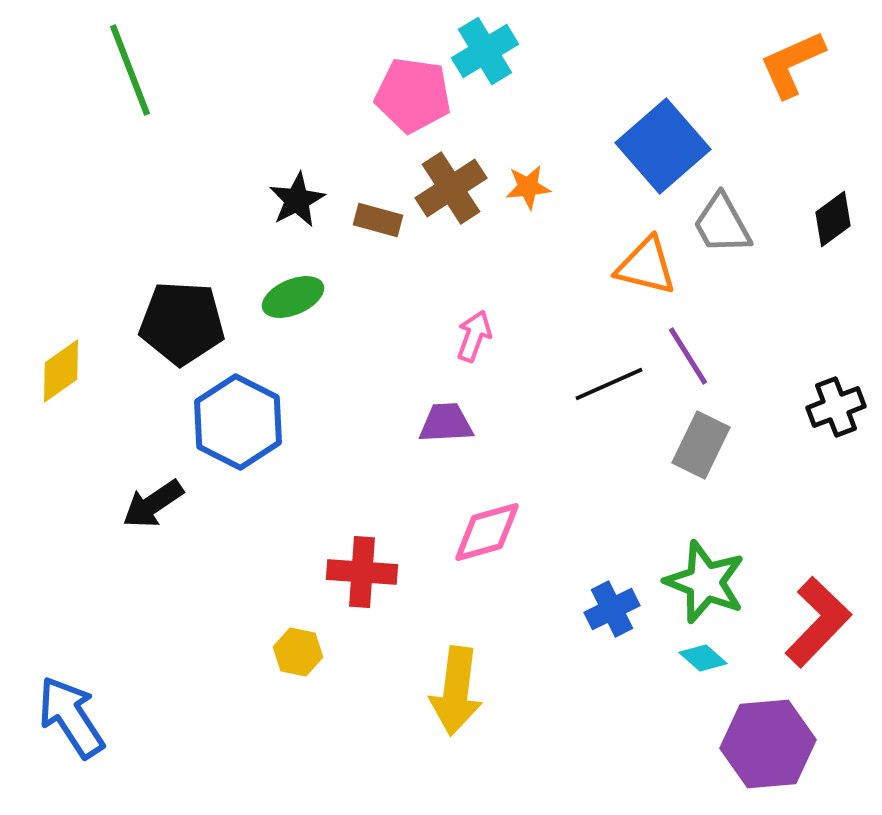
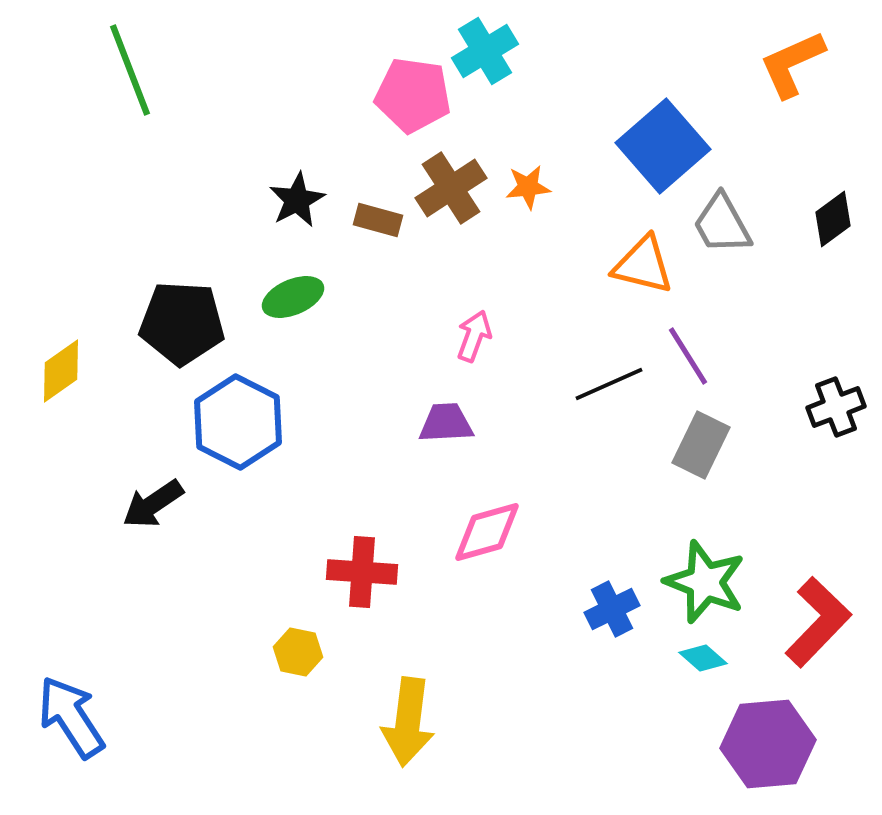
orange triangle: moved 3 px left, 1 px up
yellow arrow: moved 48 px left, 31 px down
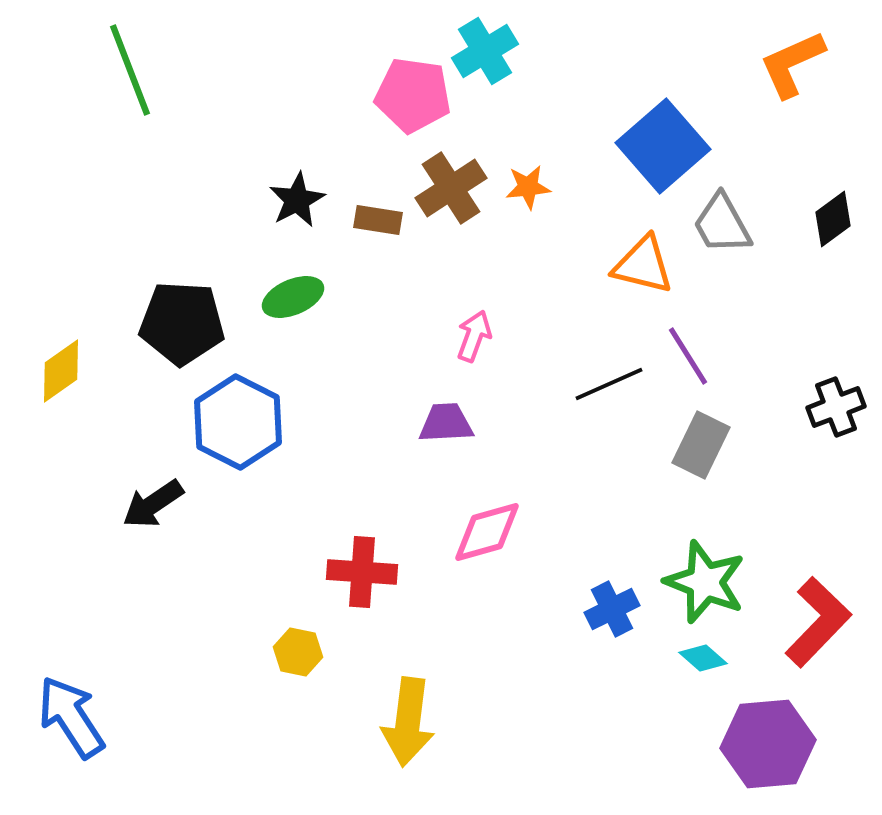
brown rectangle: rotated 6 degrees counterclockwise
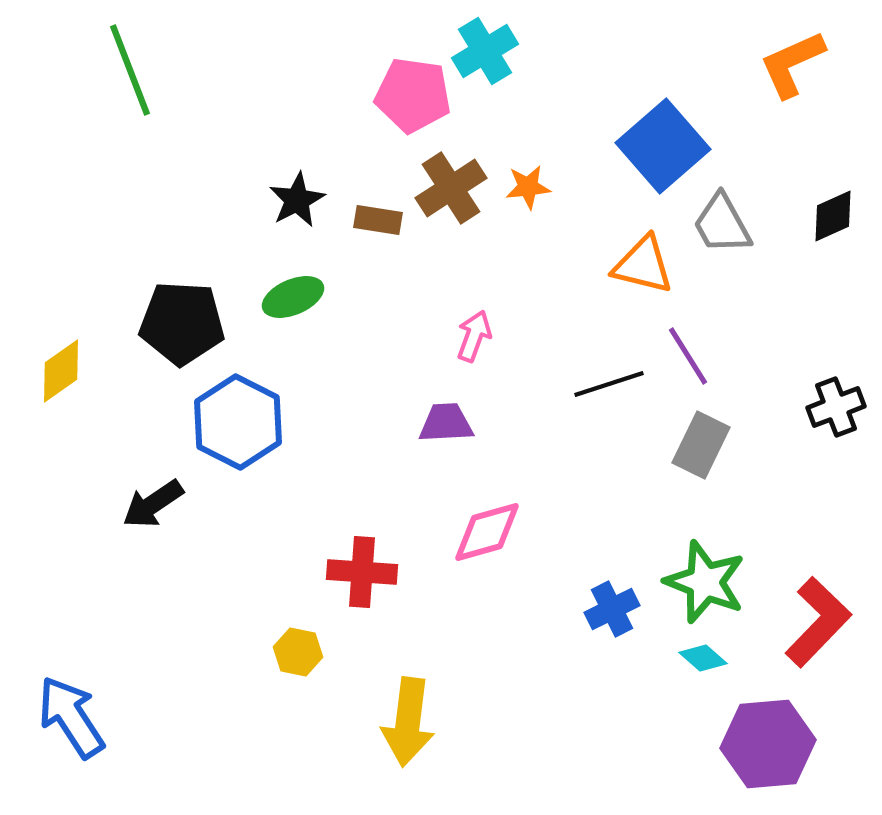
black diamond: moved 3 px up; rotated 12 degrees clockwise
black line: rotated 6 degrees clockwise
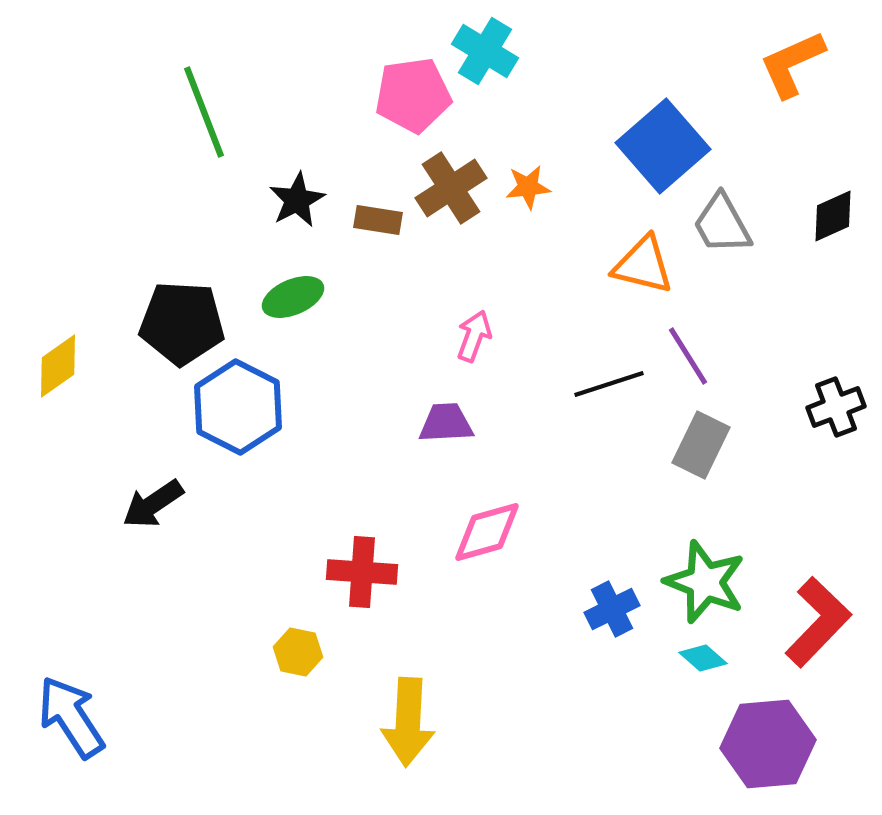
cyan cross: rotated 28 degrees counterclockwise
green line: moved 74 px right, 42 px down
pink pentagon: rotated 16 degrees counterclockwise
yellow diamond: moved 3 px left, 5 px up
blue hexagon: moved 15 px up
yellow arrow: rotated 4 degrees counterclockwise
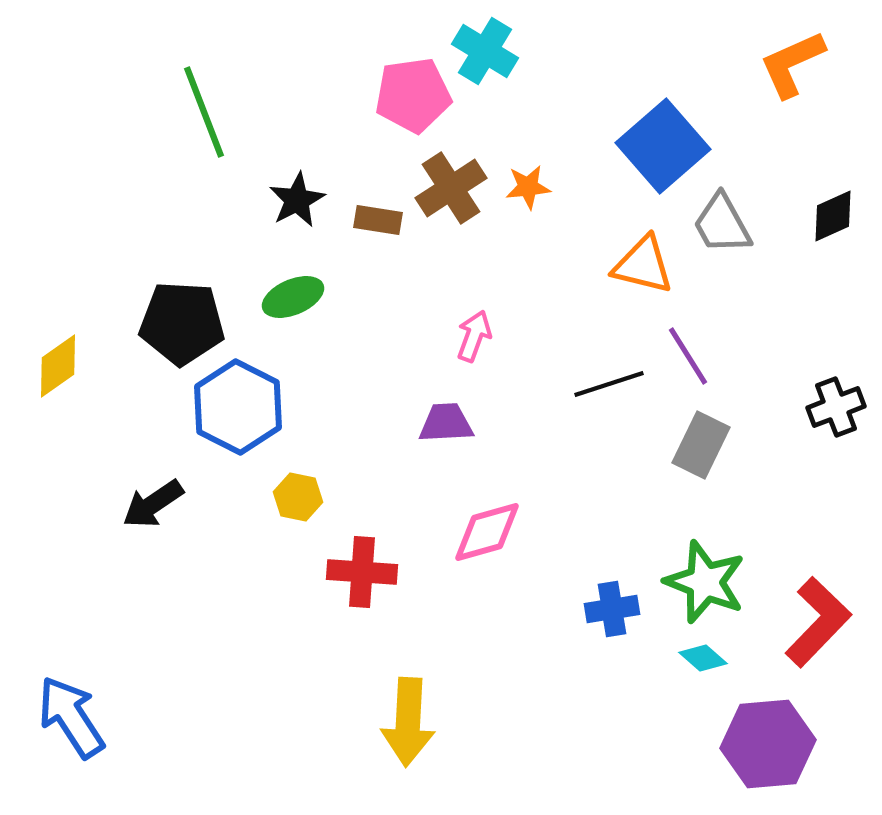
blue cross: rotated 18 degrees clockwise
yellow hexagon: moved 155 px up
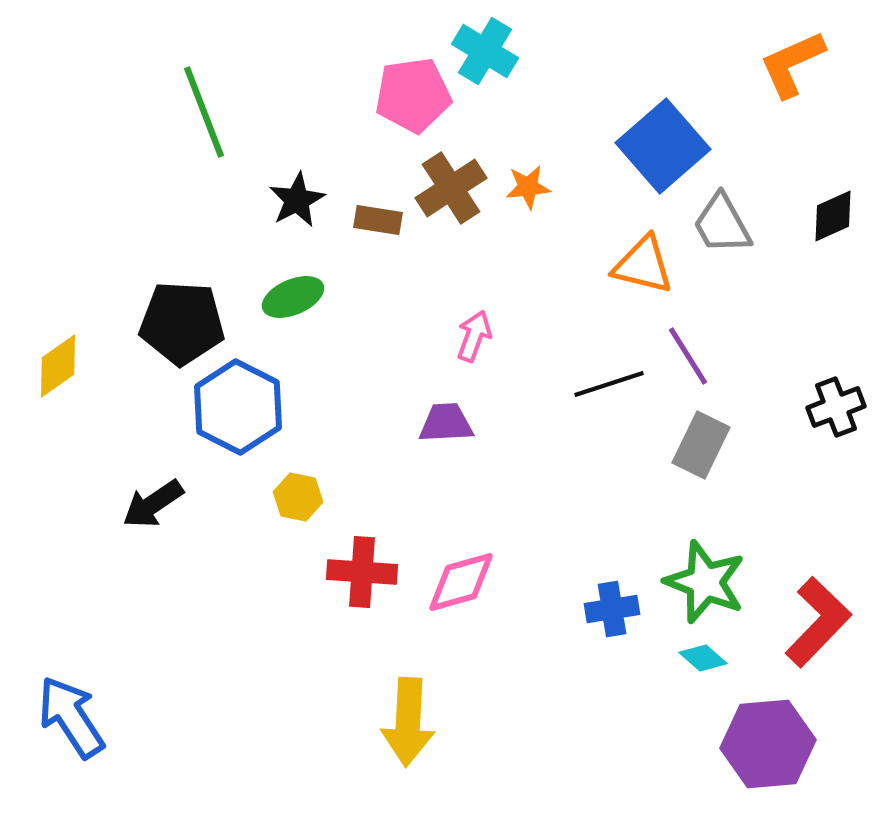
pink diamond: moved 26 px left, 50 px down
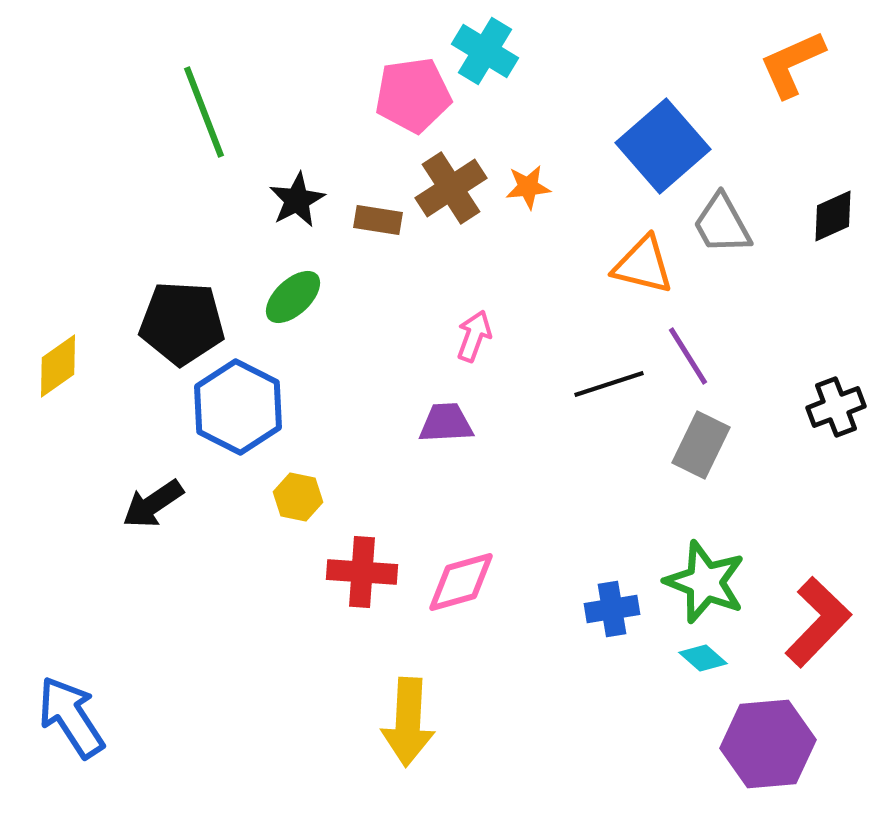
green ellipse: rotated 20 degrees counterclockwise
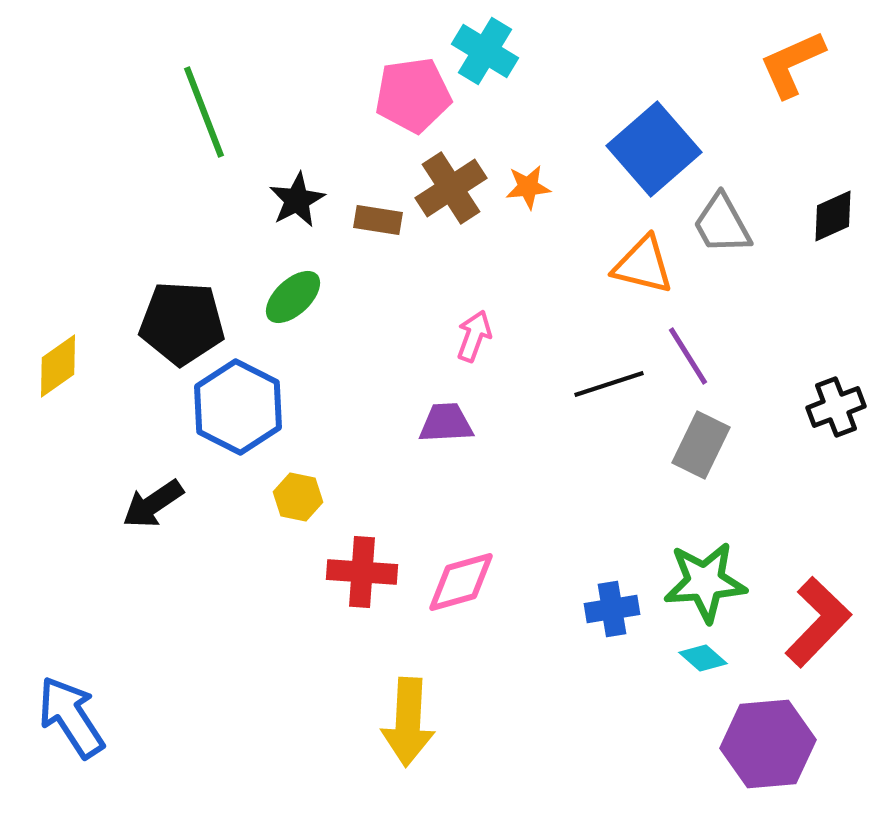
blue square: moved 9 px left, 3 px down
green star: rotated 26 degrees counterclockwise
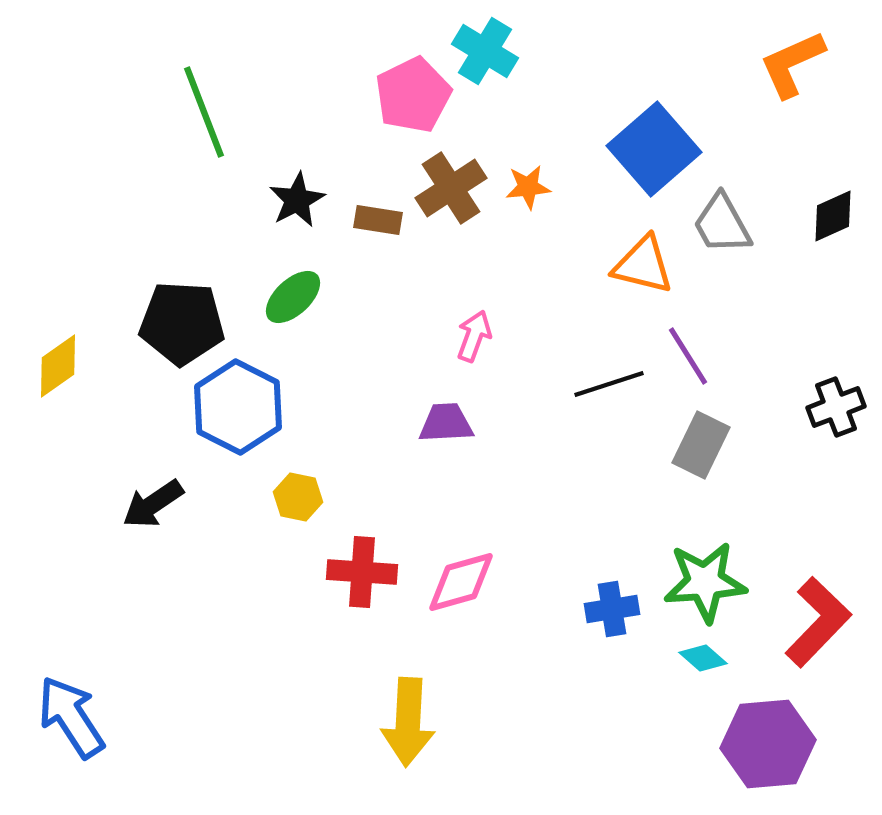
pink pentagon: rotated 18 degrees counterclockwise
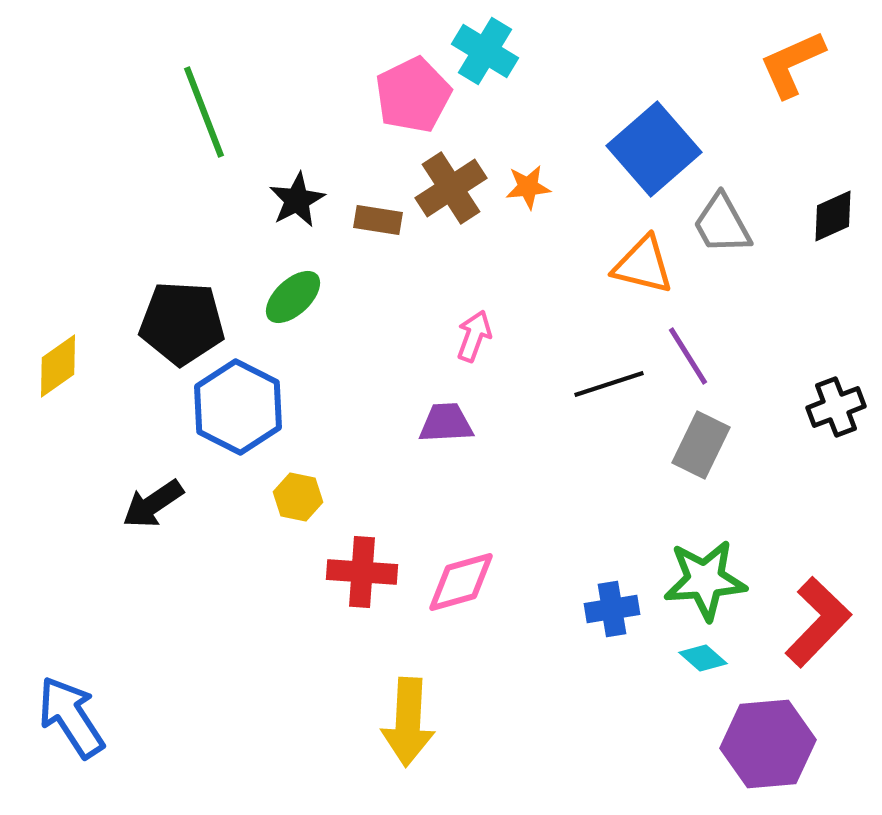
green star: moved 2 px up
